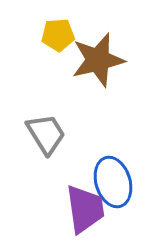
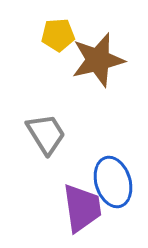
purple trapezoid: moved 3 px left, 1 px up
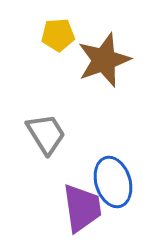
brown star: moved 6 px right; rotated 6 degrees counterclockwise
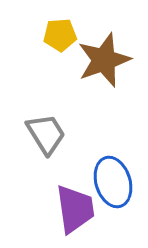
yellow pentagon: moved 2 px right
purple trapezoid: moved 7 px left, 1 px down
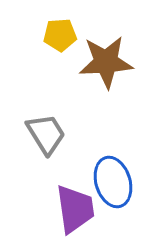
brown star: moved 2 px right, 2 px down; rotated 16 degrees clockwise
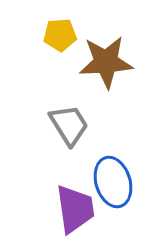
gray trapezoid: moved 23 px right, 9 px up
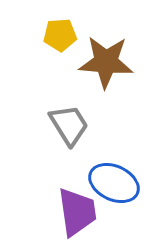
brown star: rotated 8 degrees clockwise
blue ellipse: moved 1 px right, 1 px down; rotated 48 degrees counterclockwise
purple trapezoid: moved 2 px right, 3 px down
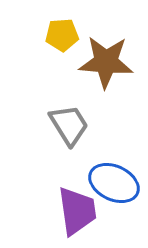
yellow pentagon: moved 2 px right
purple trapezoid: moved 1 px up
